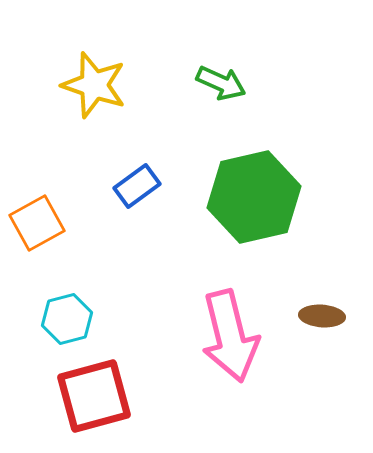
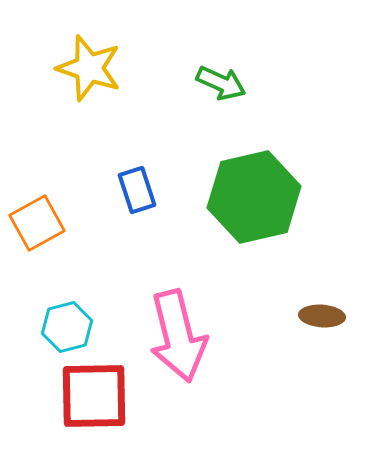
yellow star: moved 5 px left, 17 px up
blue rectangle: moved 4 px down; rotated 72 degrees counterclockwise
cyan hexagon: moved 8 px down
pink arrow: moved 52 px left
red square: rotated 14 degrees clockwise
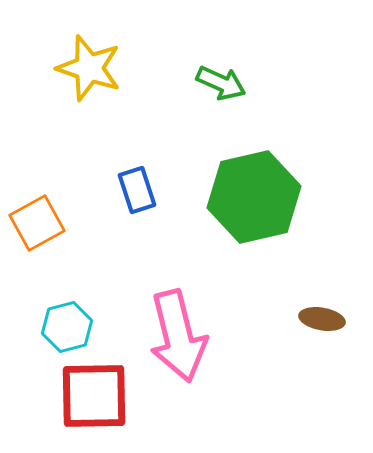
brown ellipse: moved 3 px down; rotated 6 degrees clockwise
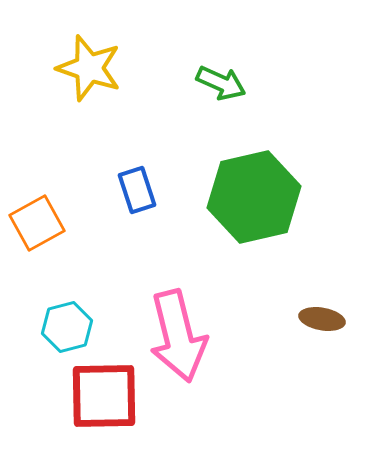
red square: moved 10 px right
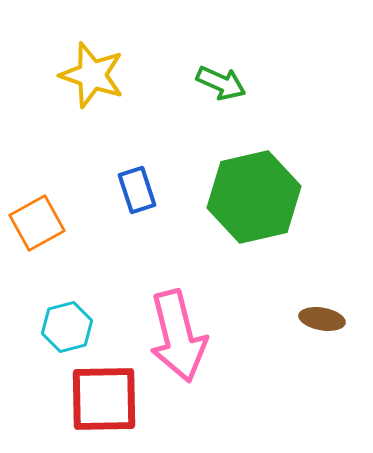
yellow star: moved 3 px right, 7 px down
red square: moved 3 px down
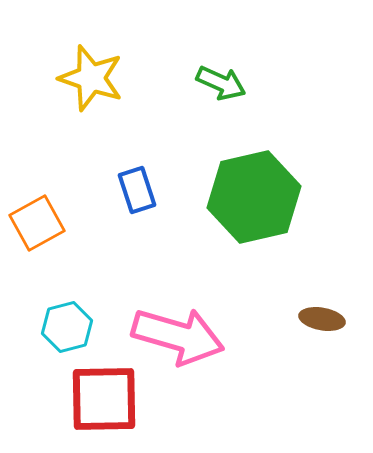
yellow star: moved 1 px left, 3 px down
pink arrow: rotated 60 degrees counterclockwise
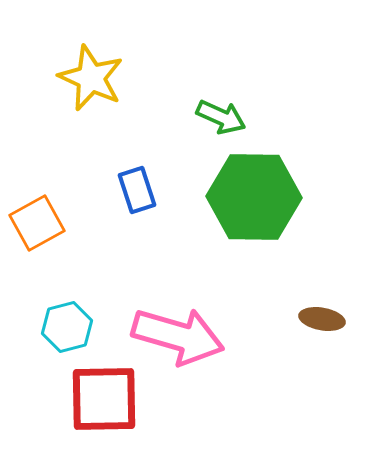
yellow star: rotated 6 degrees clockwise
green arrow: moved 34 px down
green hexagon: rotated 14 degrees clockwise
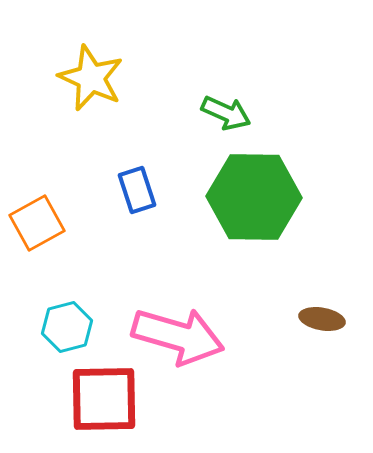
green arrow: moved 5 px right, 4 px up
